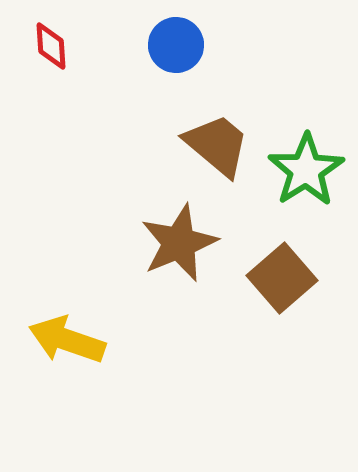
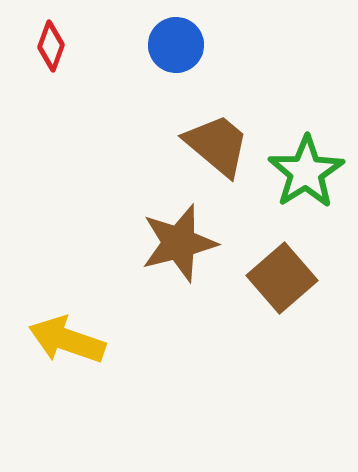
red diamond: rotated 24 degrees clockwise
green star: moved 2 px down
brown star: rotated 8 degrees clockwise
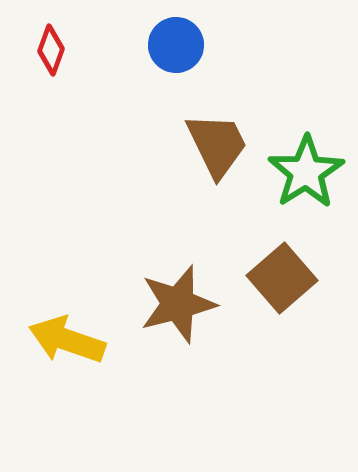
red diamond: moved 4 px down
brown trapezoid: rotated 24 degrees clockwise
brown star: moved 1 px left, 61 px down
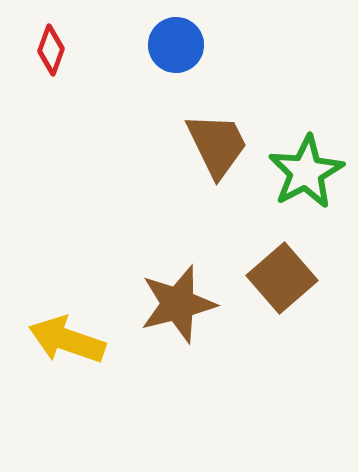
green star: rotated 4 degrees clockwise
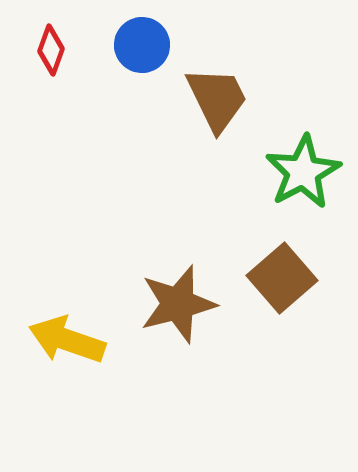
blue circle: moved 34 px left
brown trapezoid: moved 46 px up
green star: moved 3 px left
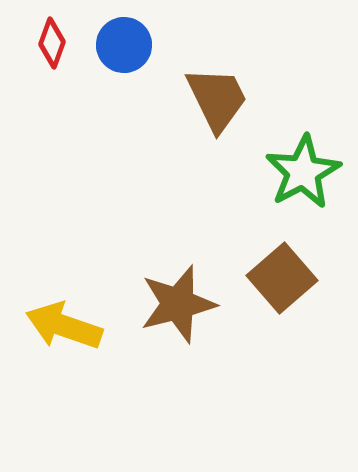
blue circle: moved 18 px left
red diamond: moved 1 px right, 7 px up
yellow arrow: moved 3 px left, 14 px up
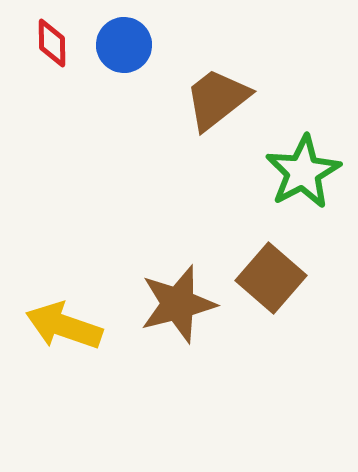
red diamond: rotated 21 degrees counterclockwise
brown trapezoid: rotated 102 degrees counterclockwise
brown square: moved 11 px left; rotated 8 degrees counterclockwise
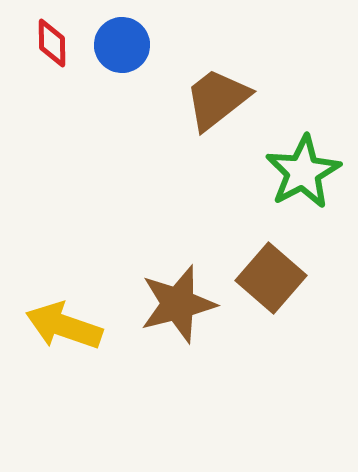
blue circle: moved 2 px left
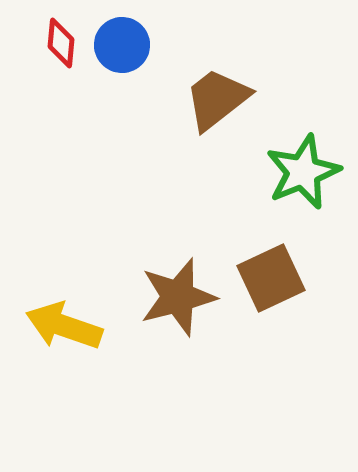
red diamond: moved 9 px right; rotated 6 degrees clockwise
green star: rotated 6 degrees clockwise
brown square: rotated 24 degrees clockwise
brown star: moved 7 px up
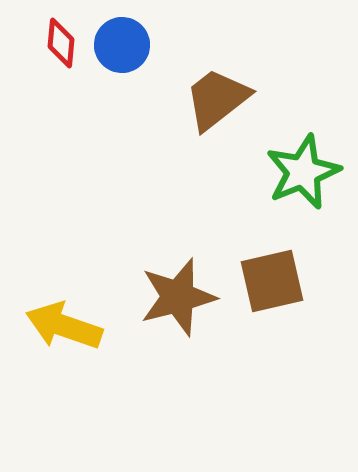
brown square: moved 1 px right, 3 px down; rotated 12 degrees clockwise
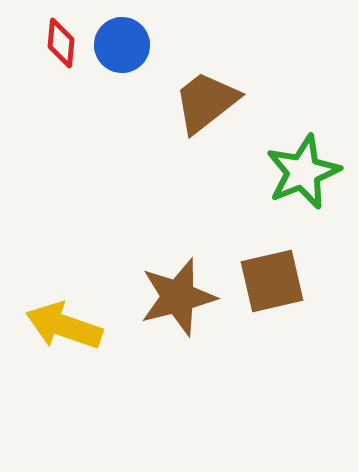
brown trapezoid: moved 11 px left, 3 px down
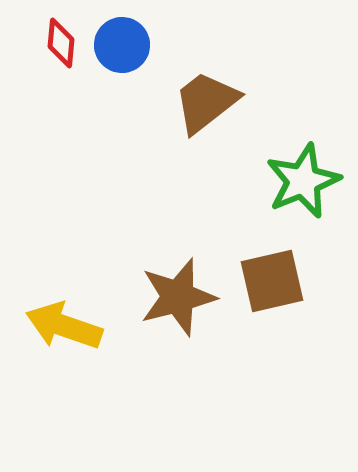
green star: moved 9 px down
